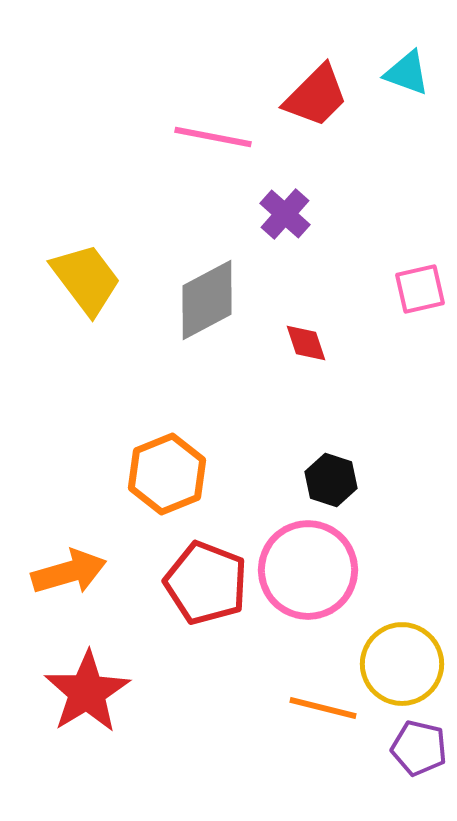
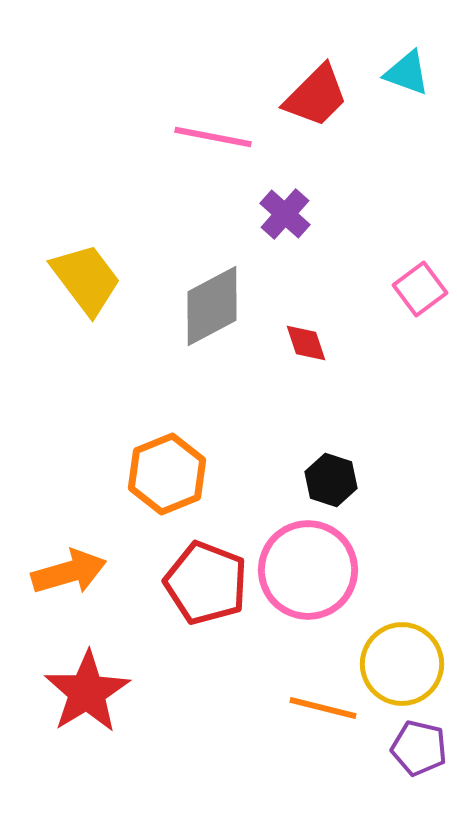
pink square: rotated 24 degrees counterclockwise
gray diamond: moved 5 px right, 6 px down
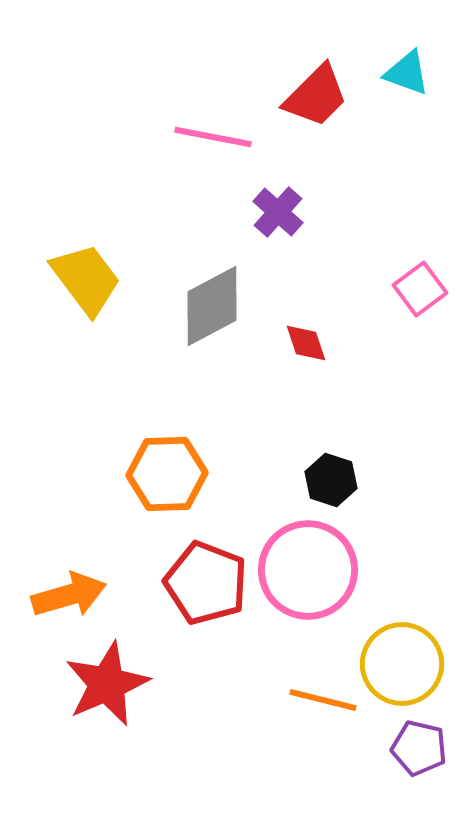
purple cross: moved 7 px left, 2 px up
orange hexagon: rotated 20 degrees clockwise
orange arrow: moved 23 px down
red star: moved 20 px right, 8 px up; rotated 8 degrees clockwise
orange line: moved 8 px up
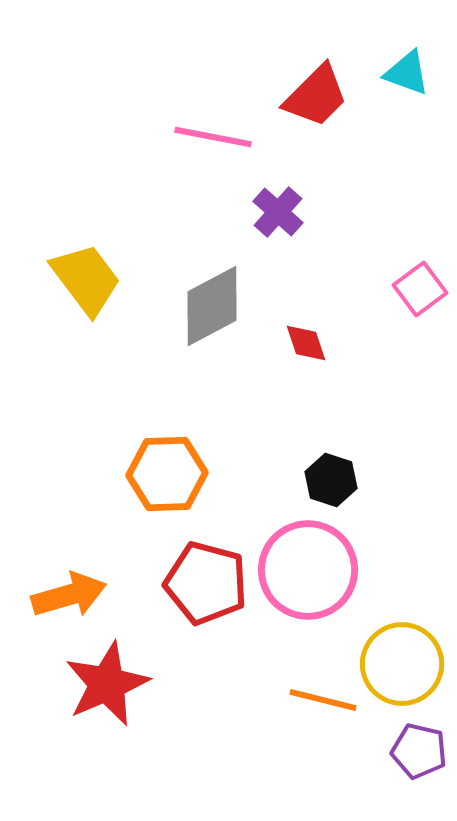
red pentagon: rotated 6 degrees counterclockwise
purple pentagon: moved 3 px down
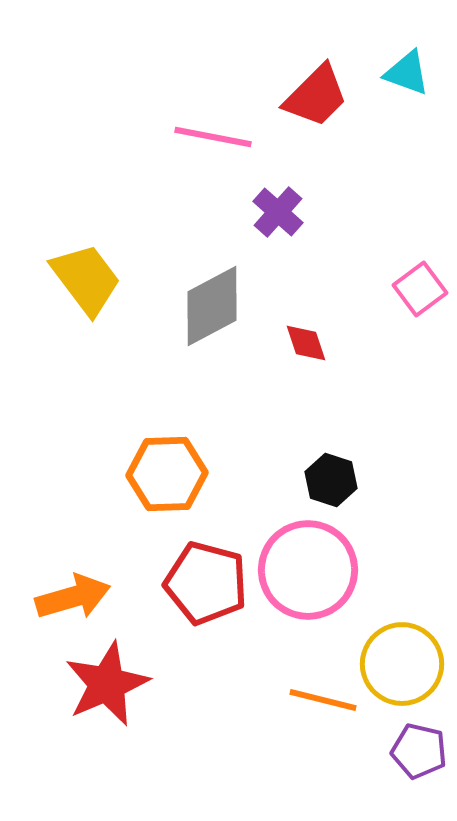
orange arrow: moved 4 px right, 2 px down
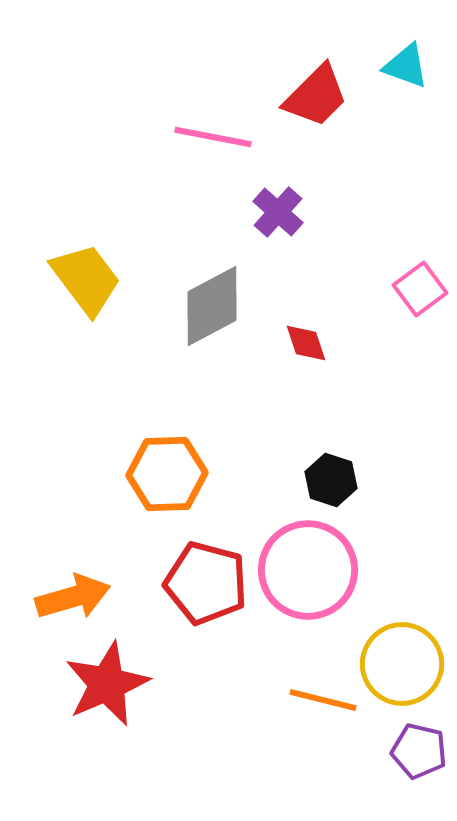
cyan triangle: moved 1 px left, 7 px up
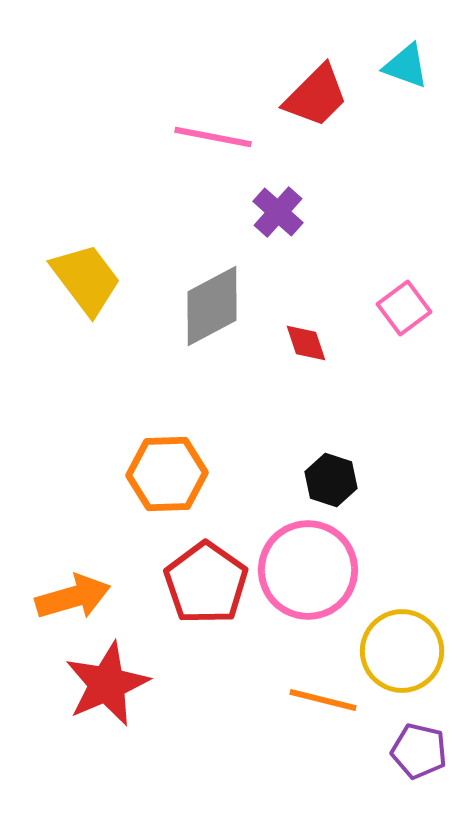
pink square: moved 16 px left, 19 px down
red pentagon: rotated 20 degrees clockwise
yellow circle: moved 13 px up
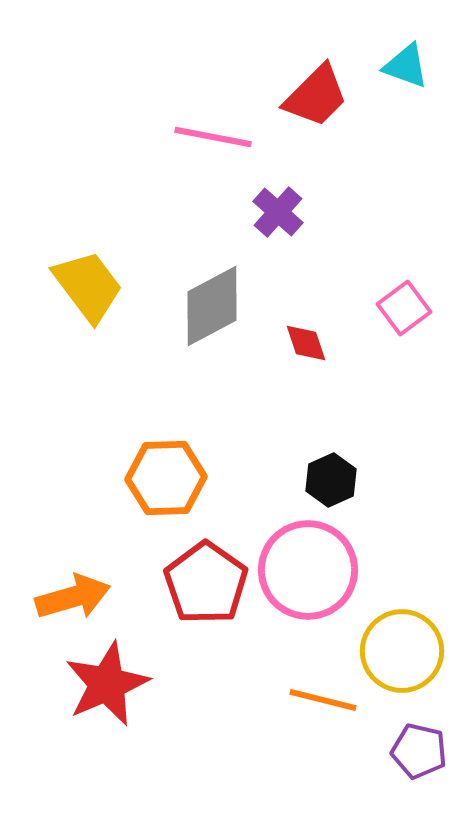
yellow trapezoid: moved 2 px right, 7 px down
orange hexagon: moved 1 px left, 4 px down
black hexagon: rotated 18 degrees clockwise
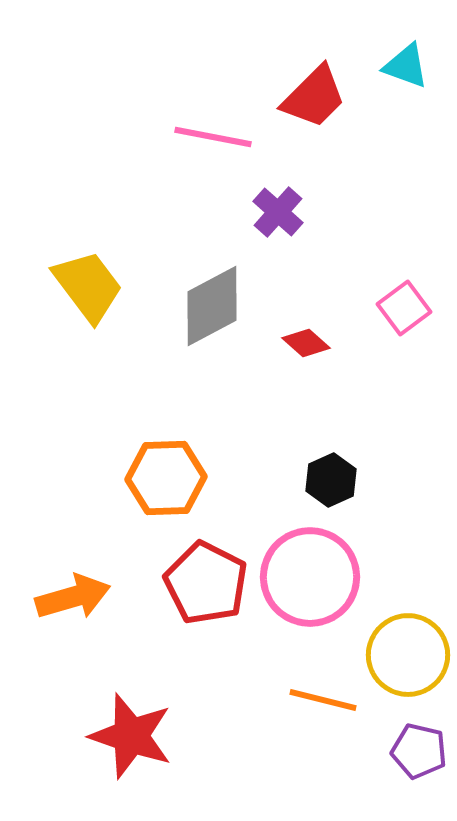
red trapezoid: moved 2 px left, 1 px down
red diamond: rotated 30 degrees counterclockwise
pink circle: moved 2 px right, 7 px down
red pentagon: rotated 8 degrees counterclockwise
yellow circle: moved 6 px right, 4 px down
red star: moved 24 px right, 52 px down; rotated 30 degrees counterclockwise
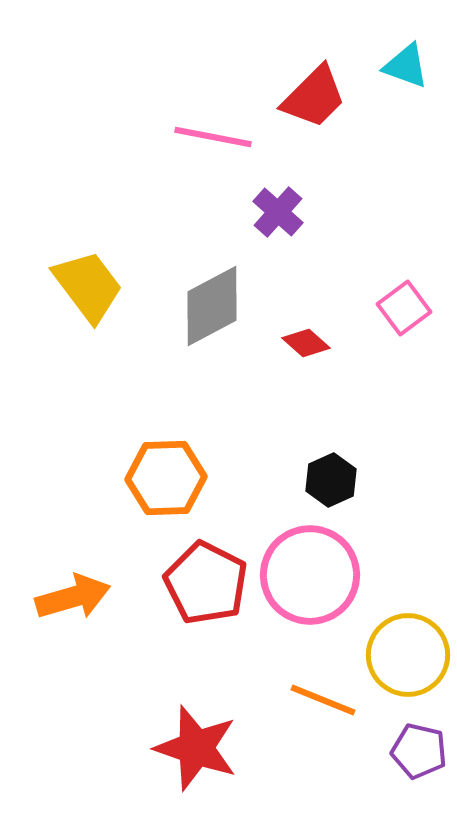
pink circle: moved 2 px up
orange line: rotated 8 degrees clockwise
red star: moved 65 px right, 12 px down
